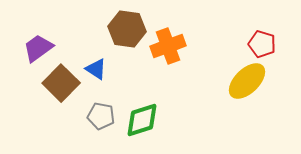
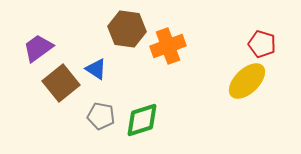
brown square: rotated 6 degrees clockwise
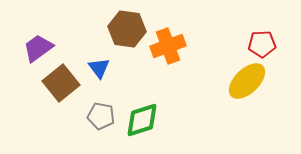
red pentagon: rotated 20 degrees counterclockwise
blue triangle: moved 3 px right, 1 px up; rotated 20 degrees clockwise
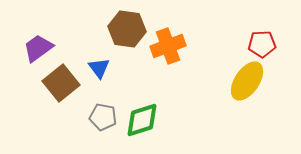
yellow ellipse: rotated 12 degrees counterclockwise
gray pentagon: moved 2 px right, 1 px down
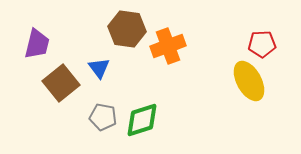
purple trapezoid: moved 1 px left, 4 px up; rotated 140 degrees clockwise
yellow ellipse: moved 2 px right; rotated 63 degrees counterclockwise
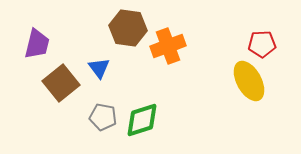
brown hexagon: moved 1 px right, 1 px up
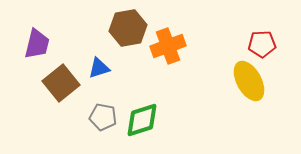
brown hexagon: rotated 18 degrees counterclockwise
blue triangle: rotated 50 degrees clockwise
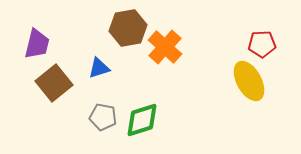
orange cross: moved 3 px left, 1 px down; rotated 28 degrees counterclockwise
brown square: moved 7 px left
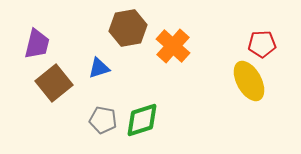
orange cross: moved 8 px right, 1 px up
gray pentagon: moved 3 px down
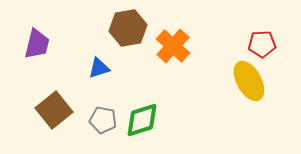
brown square: moved 27 px down
